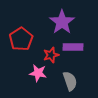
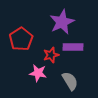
purple star: rotated 10 degrees clockwise
gray semicircle: rotated 12 degrees counterclockwise
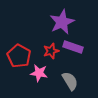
red pentagon: moved 2 px left, 17 px down; rotated 10 degrees counterclockwise
purple rectangle: rotated 18 degrees clockwise
red star: moved 4 px up
pink star: moved 1 px right
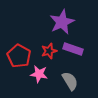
purple rectangle: moved 2 px down
red star: moved 2 px left
pink star: moved 1 px down
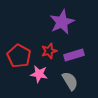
purple rectangle: moved 1 px right, 6 px down; rotated 36 degrees counterclockwise
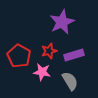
pink star: moved 3 px right, 2 px up
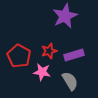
purple star: moved 3 px right, 6 px up
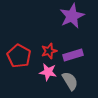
purple star: moved 7 px right
purple rectangle: moved 1 px left
pink star: moved 6 px right
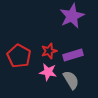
gray semicircle: moved 1 px right, 1 px up
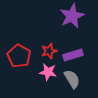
gray semicircle: moved 1 px right, 1 px up
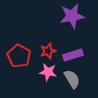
purple star: rotated 15 degrees clockwise
red star: moved 1 px left
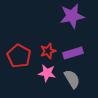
purple rectangle: moved 2 px up
pink star: moved 1 px left, 1 px down
